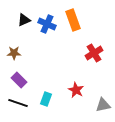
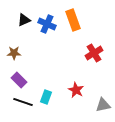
cyan rectangle: moved 2 px up
black line: moved 5 px right, 1 px up
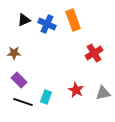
gray triangle: moved 12 px up
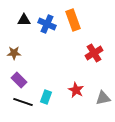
black triangle: rotated 24 degrees clockwise
gray triangle: moved 5 px down
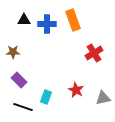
blue cross: rotated 24 degrees counterclockwise
brown star: moved 1 px left, 1 px up
black line: moved 5 px down
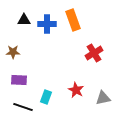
purple rectangle: rotated 42 degrees counterclockwise
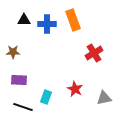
red star: moved 1 px left, 1 px up
gray triangle: moved 1 px right
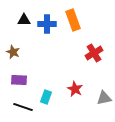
brown star: rotated 24 degrees clockwise
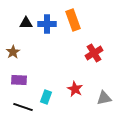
black triangle: moved 2 px right, 3 px down
brown star: rotated 16 degrees clockwise
